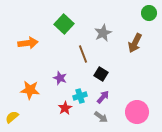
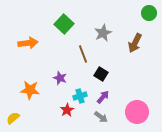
red star: moved 2 px right, 2 px down
yellow semicircle: moved 1 px right, 1 px down
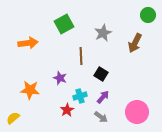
green circle: moved 1 px left, 2 px down
green square: rotated 18 degrees clockwise
brown line: moved 2 px left, 2 px down; rotated 18 degrees clockwise
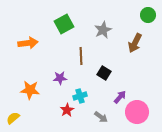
gray star: moved 3 px up
black square: moved 3 px right, 1 px up
purple star: rotated 24 degrees counterclockwise
purple arrow: moved 17 px right
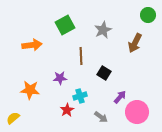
green square: moved 1 px right, 1 px down
orange arrow: moved 4 px right, 2 px down
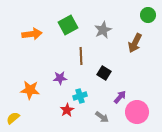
green square: moved 3 px right
orange arrow: moved 11 px up
gray arrow: moved 1 px right
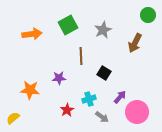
purple star: moved 1 px left
cyan cross: moved 9 px right, 3 px down
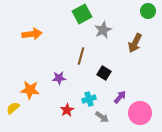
green circle: moved 4 px up
green square: moved 14 px right, 11 px up
brown line: rotated 18 degrees clockwise
pink circle: moved 3 px right, 1 px down
yellow semicircle: moved 10 px up
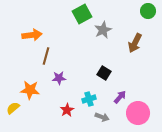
orange arrow: moved 1 px down
brown line: moved 35 px left
pink circle: moved 2 px left
gray arrow: rotated 16 degrees counterclockwise
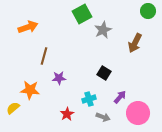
orange arrow: moved 4 px left, 8 px up; rotated 12 degrees counterclockwise
brown line: moved 2 px left
red star: moved 4 px down
gray arrow: moved 1 px right
